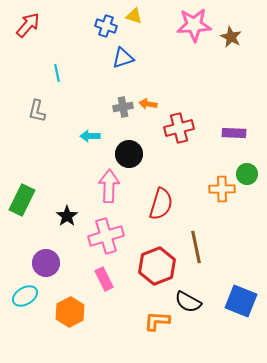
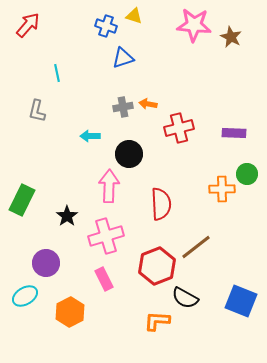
pink star: rotated 8 degrees clockwise
red semicircle: rotated 20 degrees counterclockwise
brown line: rotated 64 degrees clockwise
black semicircle: moved 3 px left, 4 px up
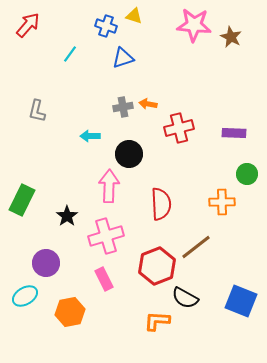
cyan line: moved 13 px right, 19 px up; rotated 48 degrees clockwise
orange cross: moved 13 px down
orange hexagon: rotated 16 degrees clockwise
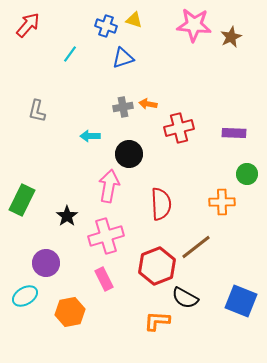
yellow triangle: moved 4 px down
brown star: rotated 20 degrees clockwise
pink arrow: rotated 8 degrees clockwise
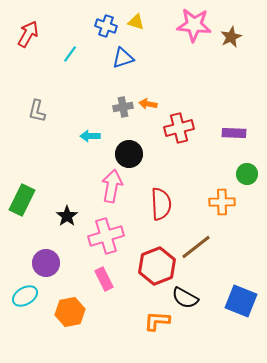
yellow triangle: moved 2 px right, 2 px down
red arrow: moved 9 px down; rotated 12 degrees counterclockwise
pink arrow: moved 3 px right
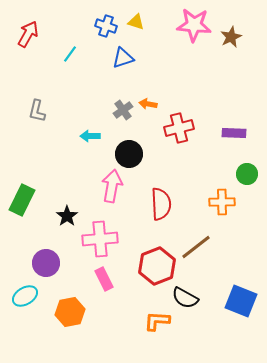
gray cross: moved 3 px down; rotated 24 degrees counterclockwise
pink cross: moved 6 px left, 3 px down; rotated 12 degrees clockwise
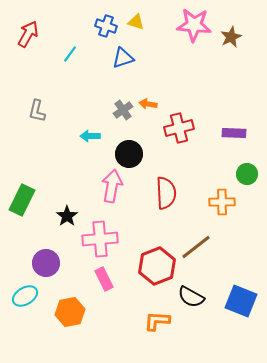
red semicircle: moved 5 px right, 11 px up
black semicircle: moved 6 px right, 1 px up
